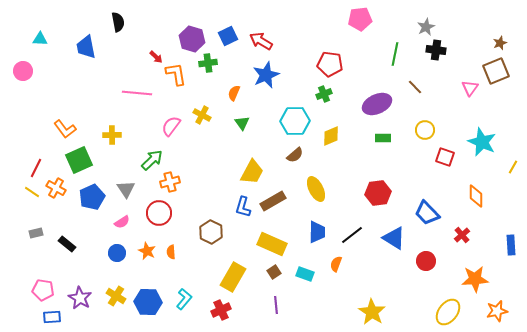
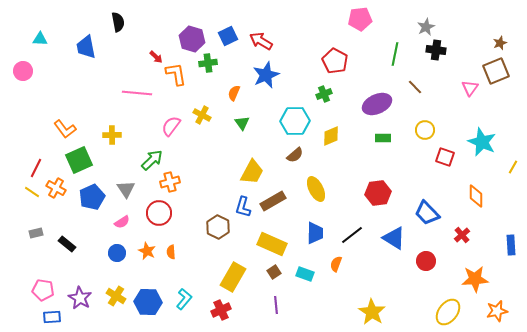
red pentagon at (330, 64): moved 5 px right, 3 px up; rotated 20 degrees clockwise
brown hexagon at (211, 232): moved 7 px right, 5 px up
blue trapezoid at (317, 232): moved 2 px left, 1 px down
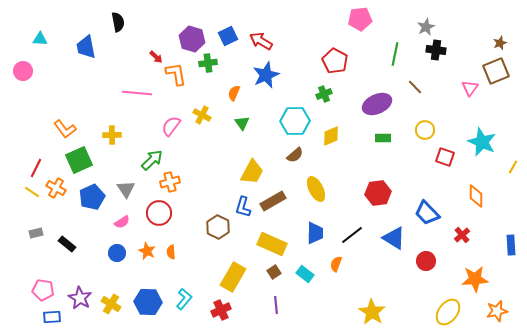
cyan rectangle at (305, 274): rotated 18 degrees clockwise
yellow cross at (116, 296): moved 5 px left, 8 px down
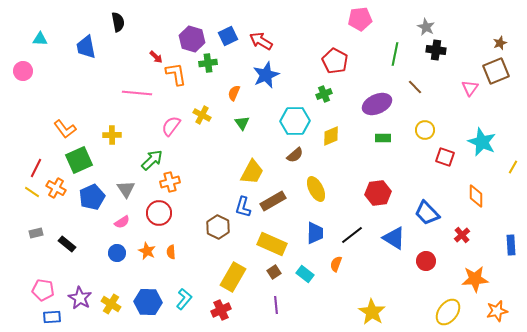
gray star at (426, 27): rotated 18 degrees counterclockwise
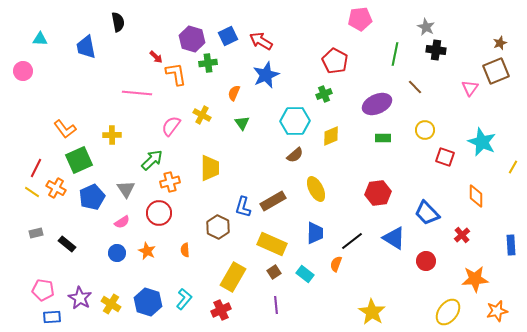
yellow trapezoid at (252, 172): moved 42 px left, 4 px up; rotated 28 degrees counterclockwise
black line at (352, 235): moved 6 px down
orange semicircle at (171, 252): moved 14 px right, 2 px up
blue hexagon at (148, 302): rotated 16 degrees clockwise
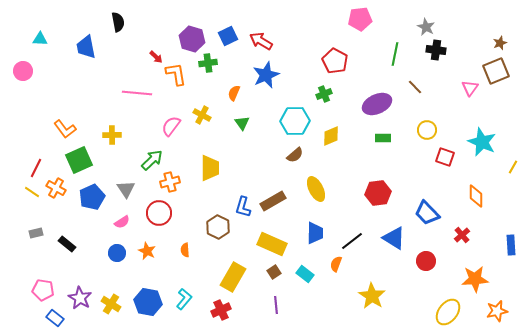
yellow circle at (425, 130): moved 2 px right
blue hexagon at (148, 302): rotated 8 degrees counterclockwise
yellow star at (372, 312): moved 16 px up
blue rectangle at (52, 317): moved 3 px right, 1 px down; rotated 42 degrees clockwise
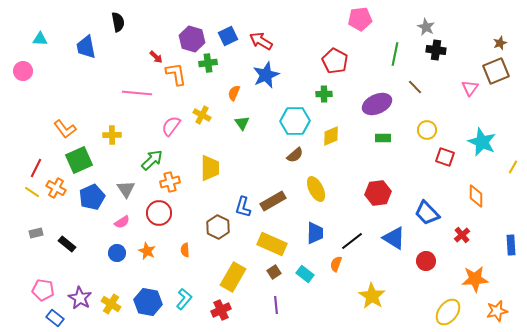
green cross at (324, 94): rotated 21 degrees clockwise
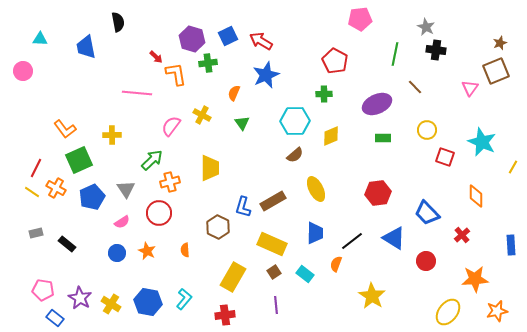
red cross at (221, 310): moved 4 px right, 5 px down; rotated 18 degrees clockwise
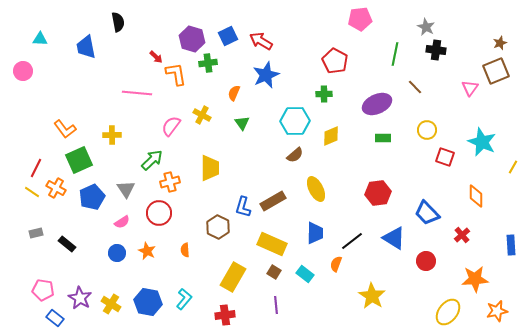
brown square at (274, 272): rotated 24 degrees counterclockwise
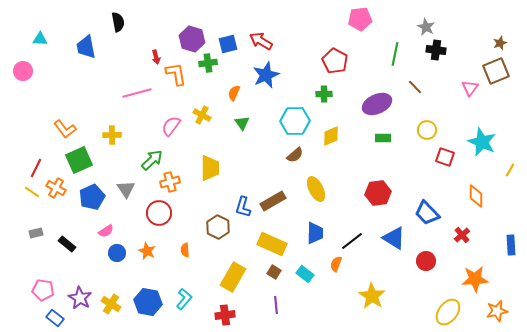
blue square at (228, 36): moved 8 px down; rotated 12 degrees clockwise
red arrow at (156, 57): rotated 32 degrees clockwise
pink line at (137, 93): rotated 20 degrees counterclockwise
yellow line at (513, 167): moved 3 px left, 3 px down
pink semicircle at (122, 222): moved 16 px left, 9 px down
